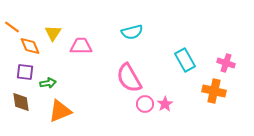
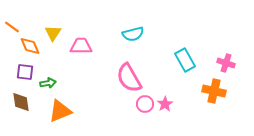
cyan semicircle: moved 1 px right, 2 px down
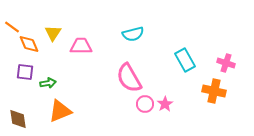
orange diamond: moved 1 px left, 2 px up
brown diamond: moved 3 px left, 17 px down
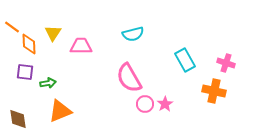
orange diamond: rotated 20 degrees clockwise
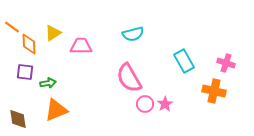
yellow triangle: rotated 24 degrees clockwise
cyan rectangle: moved 1 px left, 1 px down
orange triangle: moved 4 px left, 1 px up
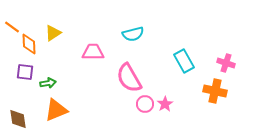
pink trapezoid: moved 12 px right, 6 px down
orange cross: moved 1 px right
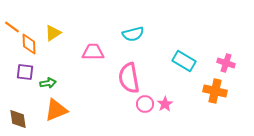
cyan rectangle: rotated 30 degrees counterclockwise
pink semicircle: rotated 20 degrees clockwise
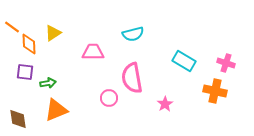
pink semicircle: moved 3 px right
pink circle: moved 36 px left, 6 px up
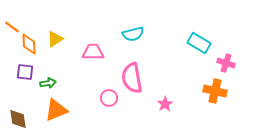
yellow triangle: moved 2 px right, 6 px down
cyan rectangle: moved 15 px right, 18 px up
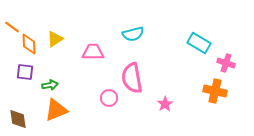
green arrow: moved 2 px right, 2 px down
